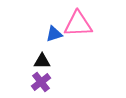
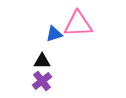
purple cross: moved 1 px right, 1 px up
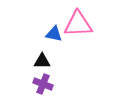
blue triangle: rotated 30 degrees clockwise
purple cross: moved 1 px right, 3 px down; rotated 30 degrees counterclockwise
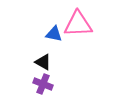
black triangle: moved 1 px right, 1 px down; rotated 30 degrees clockwise
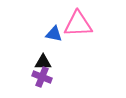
black triangle: rotated 30 degrees counterclockwise
purple cross: moved 1 px left, 7 px up
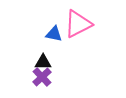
pink triangle: rotated 24 degrees counterclockwise
purple cross: rotated 24 degrees clockwise
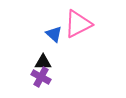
blue triangle: rotated 30 degrees clockwise
purple cross: moved 1 px left; rotated 18 degrees counterclockwise
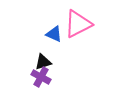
blue triangle: rotated 18 degrees counterclockwise
black triangle: rotated 18 degrees counterclockwise
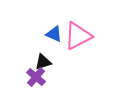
pink triangle: moved 12 px down
purple cross: moved 5 px left; rotated 12 degrees clockwise
